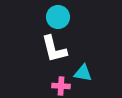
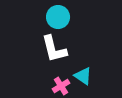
cyan triangle: moved 3 px down; rotated 24 degrees clockwise
pink cross: rotated 36 degrees counterclockwise
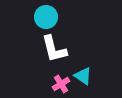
cyan circle: moved 12 px left
pink cross: moved 2 px up
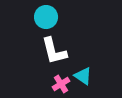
white L-shape: moved 2 px down
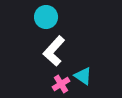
white L-shape: rotated 56 degrees clockwise
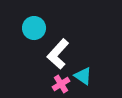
cyan circle: moved 12 px left, 11 px down
white L-shape: moved 4 px right, 3 px down
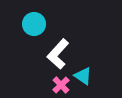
cyan circle: moved 4 px up
pink cross: moved 1 px down; rotated 12 degrees counterclockwise
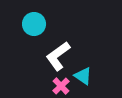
white L-shape: moved 2 px down; rotated 12 degrees clockwise
pink cross: moved 1 px down
